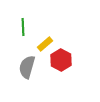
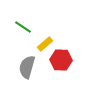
green line: rotated 54 degrees counterclockwise
red hexagon: rotated 25 degrees counterclockwise
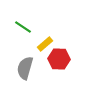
red hexagon: moved 2 px left, 1 px up
gray semicircle: moved 2 px left, 1 px down
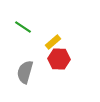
yellow rectangle: moved 8 px right, 2 px up
gray semicircle: moved 4 px down
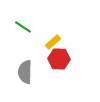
gray semicircle: rotated 15 degrees counterclockwise
